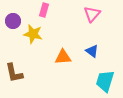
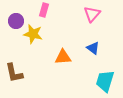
purple circle: moved 3 px right
blue triangle: moved 1 px right, 3 px up
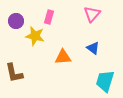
pink rectangle: moved 5 px right, 7 px down
yellow star: moved 2 px right, 2 px down
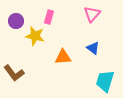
brown L-shape: rotated 25 degrees counterclockwise
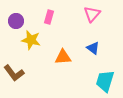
yellow star: moved 4 px left, 4 px down
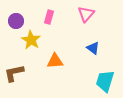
pink triangle: moved 6 px left
yellow star: rotated 18 degrees clockwise
orange triangle: moved 8 px left, 4 px down
brown L-shape: rotated 115 degrees clockwise
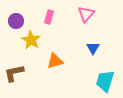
blue triangle: rotated 24 degrees clockwise
orange triangle: rotated 12 degrees counterclockwise
